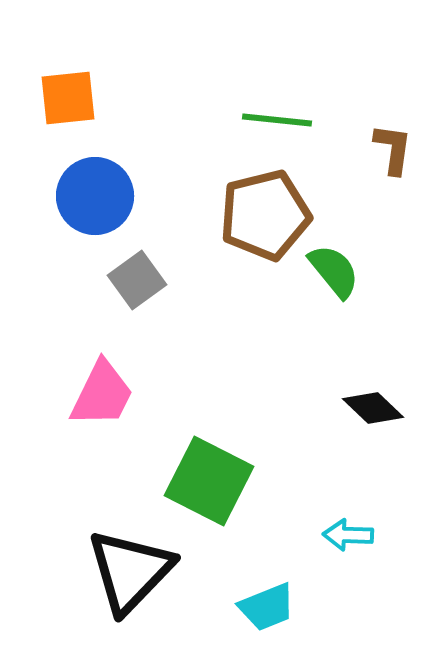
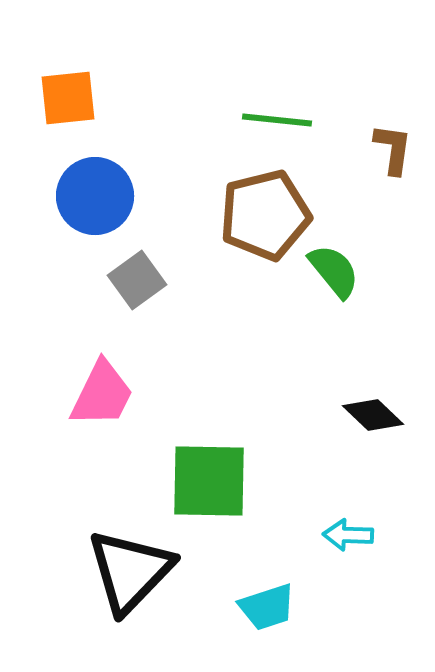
black diamond: moved 7 px down
green square: rotated 26 degrees counterclockwise
cyan trapezoid: rotated 4 degrees clockwise
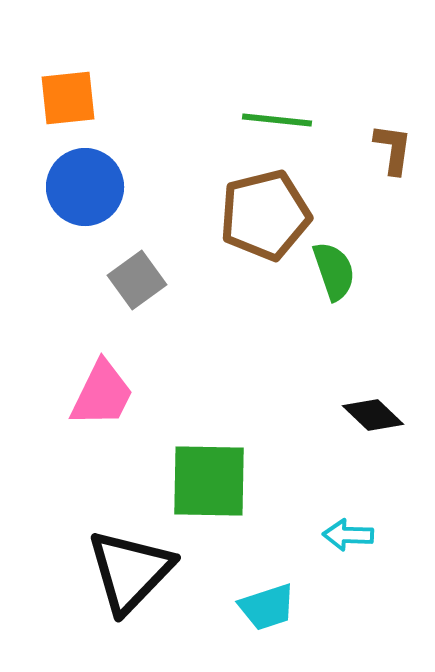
blue circle: moved 10 px left, 9 px up
green semicircle: rotated 20 degrees clockwise
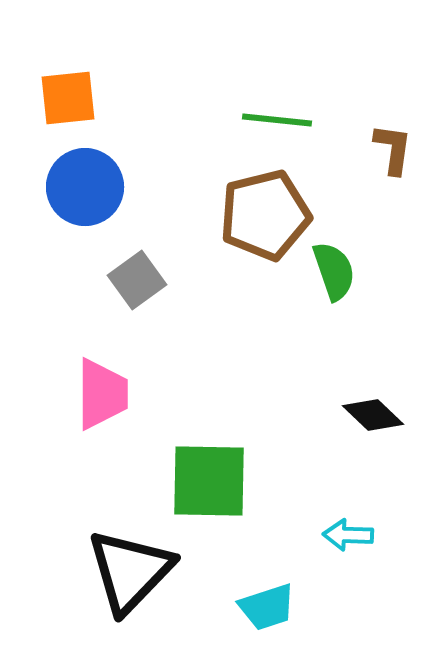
pink trapezoid: rotated 26 degrees counterclockwise
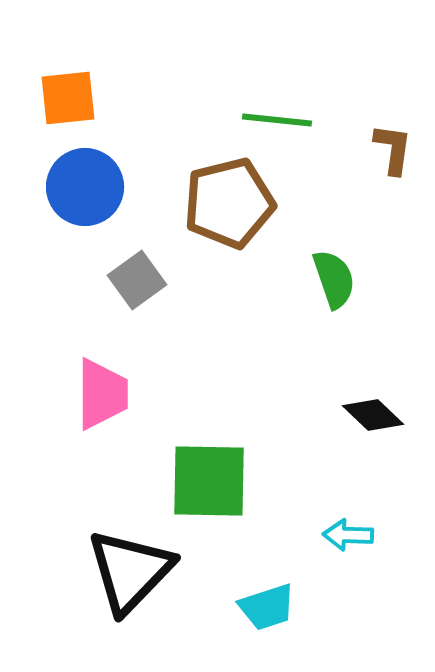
brown pentagon: moved 36 px left, 12 px up
green semicircle: moved 8 px down
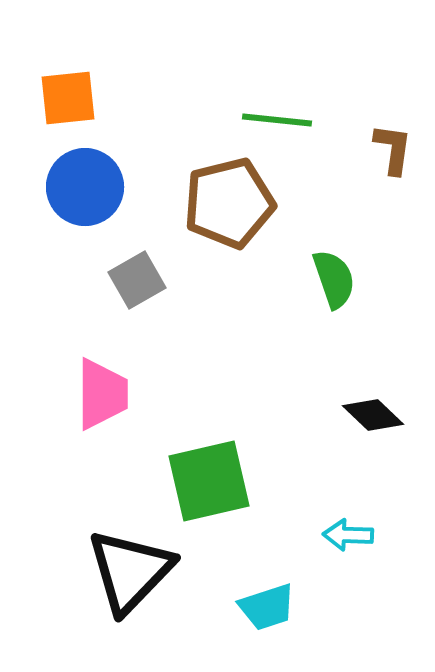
gray square: rotated 6 degrees clockwise
green square: rotated 14 degrees counterclockwise
